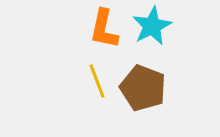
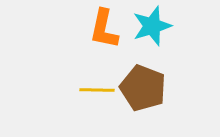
cyan star: rotated 9 degrees clockwise
yellow line: moved 9 px down; rotated 68 degrees counterclockwise
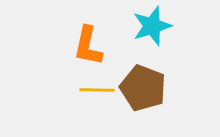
orange L-shape: moved 16 px left, 17 px down
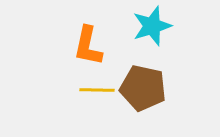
brown pentagon: rotated 9 degrees counterclockwise
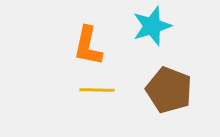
brown pentagon: moved 26 px right, 2 px down; rotated 9 degrees clockwise
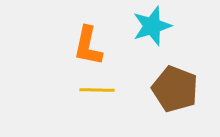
brown pentagon: moved 6 px right, 1 px up
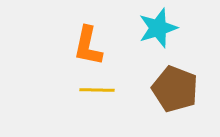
cyan star: moved 6 px right, 2 px down
